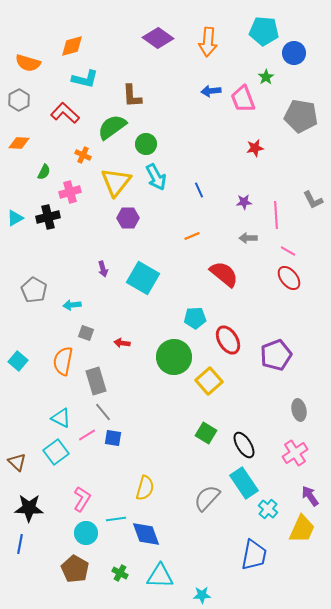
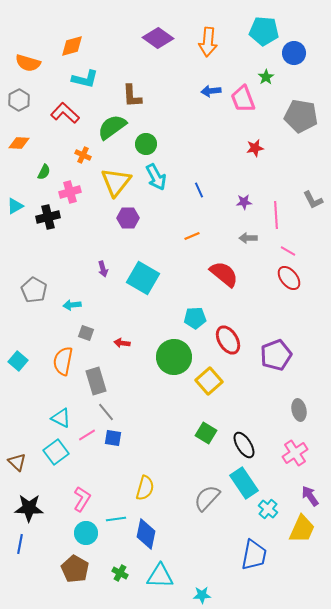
cyan triangle at (15, 218): moved 12 px up
gray line at (103, 412): moved 3 px right
blue diamond at (146, 534): rotated 32 degrees clockwise
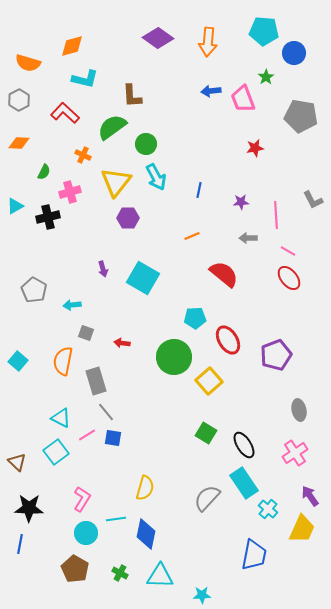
blue line at (199, 190): rotated 35 degrees clockwise
purple star at (244, 202): moved 3 px left
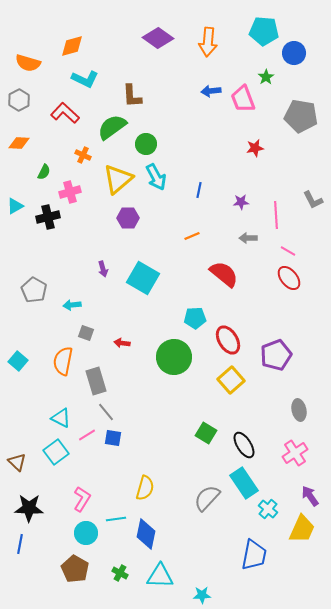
cyan L-shape at (85, 79): rotated 12 degrees clockwise
yellow triangle at (116, 182): moved 2 px right, 3 px up; rotated 12 degrees clockwise
yellow square at (209, 381): moved 22 px right, 1 px up
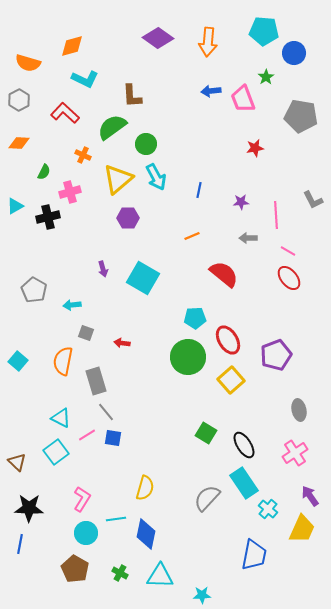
green circle at (174, 357): moved 14 px right
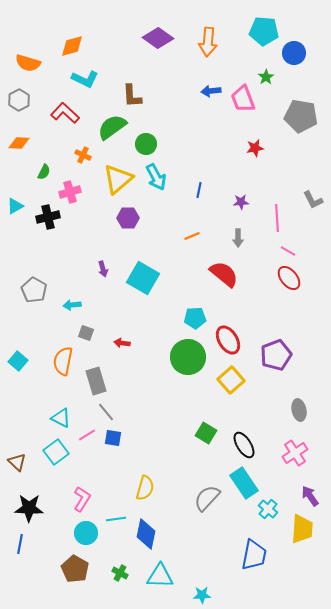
pink line at (276, 215): moved 1 px right, 3 px down
gray arrow at (248, 238): moved 10 px left; rotated 90 degrees counterclockwise
yellow trapezoid at (302, 529): rotated 20 degrees counterclockwise
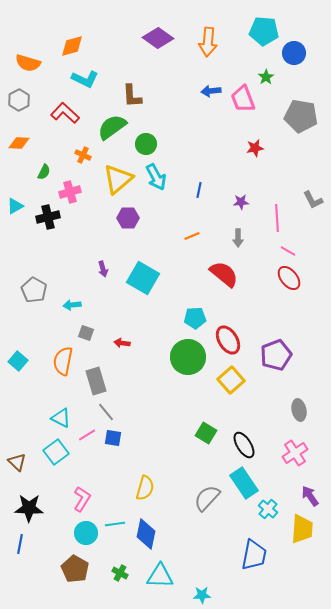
cyan line at (116, 519): moved 1 px left, 5 px down
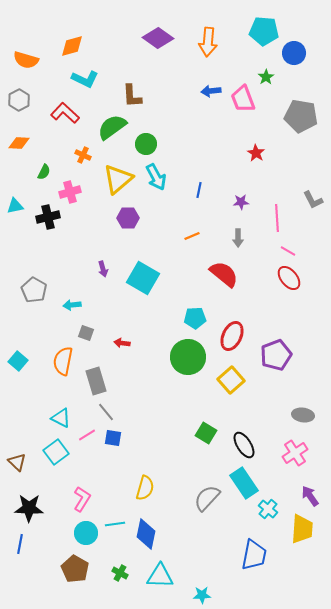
orange semicircle at (28, 63): moved 2 px left, 3 px up
red star at (255, 148): moved 1 px right, 5 px down; rotated 30 degrees counterclockwise
cyan triangle at (15, 206): rotated 18 degrees clockwise
red ellipse at (228, 340): moved 4 px right, 4 px up; rotated 56 degrees clockwise
gray ellipse at (299, 410): moved 4 px right, 5 px down; rotated 70 degrees counterclockwise
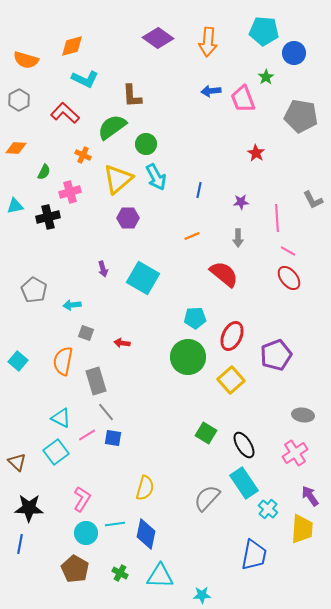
orange diamond at (19, 143): moved 3 px left, 5 px down
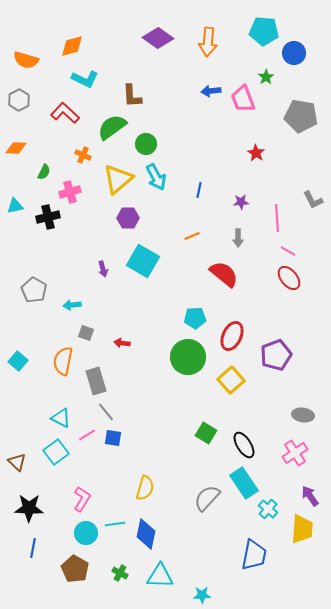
cyan square at (143, 278): moved 17 px up
blue line at (20, 544): moved 13 px right, 4 px down
